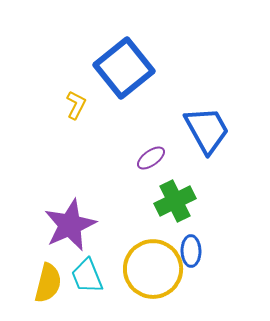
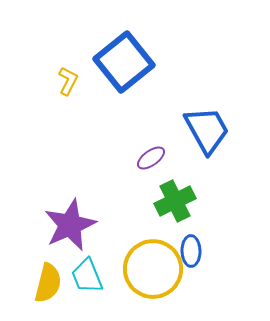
blue square: moved 6 px up
yellow L-shape: moved 8 px left, 24 px up
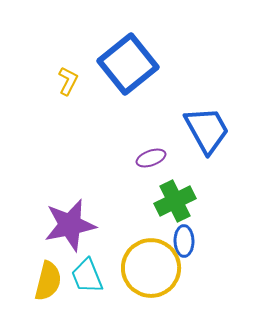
blue square: moved 4 px right, 2 px down
purple ellipse: rotated 16 degrees clockwise
purple star: rotated 12 degrees clockwise
blue ellipse: moved 7 px left, 10 px up
yellow circle: moved 2 px left, 1 px up
yellow semicircle: moved 2 px up
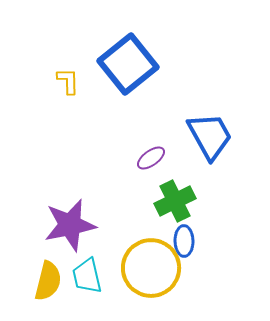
yellow L-shape: rotated 28 degrees counterclockwise
blue trapezoid: moved 3 px right, 6 px down
purple ellipse: rotated 16 degrees counterclockwise
cyan trapezoid: rotated 9 degrees clockwise
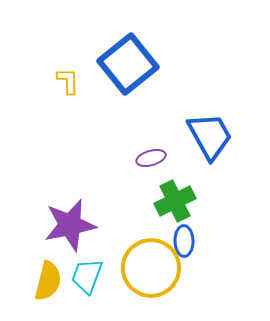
purple ellipse: rotated 20 degrees clockwise
cyan trapezoid: rotated 33 degrees clockwise
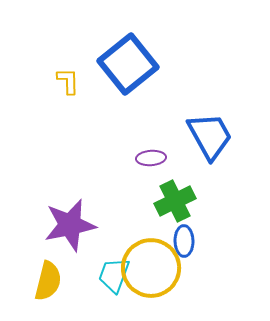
purple ellipse: rotated 12 degrees clockwise
cyan trapezoid: moved 27 px right, 1 px up
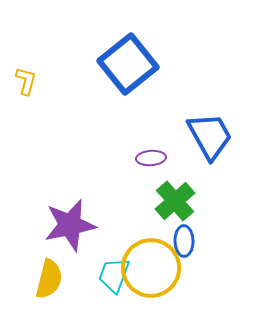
yellow L-shape: moved 42 px left; rotated 16 degrees clockwise
green cross: rotated 15 degrees counterclockwise
yellow semicircle: moved 1 px right, 2 px up
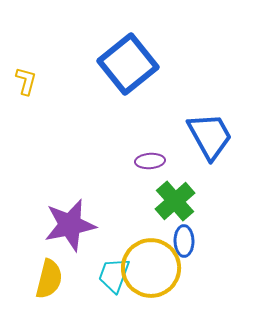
purple ellipse: moved 1 px left, 3 px down
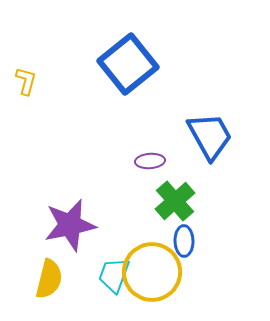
yellow circle: moved 1 px right, 4 px down
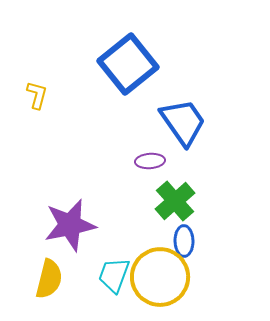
yellow L-shape: moved 11 px right, 14 px down
blue trapezoid: moved 27 px left, 14 px up; rotated 6 degrees counterclockwise
yellow circle: moved 8 px right, 5 px down
